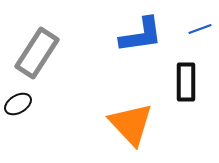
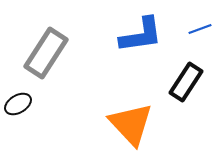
gray rectangle: moved 9 px right
black rectangle: rotated 33 degrees clockwise
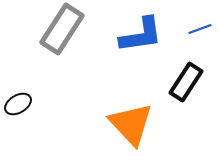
gray rectangle: moved 16 px right, 24 px up
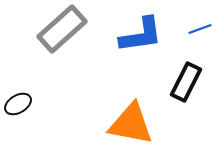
gray rectangle: rotated 15 degrees clockwise
black rectangle: rotated 6 degrees counterclockwise
orange triangle: rotated 36 degrees counterclockwise
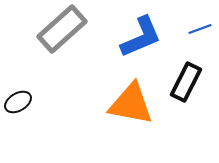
blue L-shape: moved 2 px down; rotated 15 degrees counterclockwise
black ellipse: moved 2 px up
orange triangle: moved 20 px up
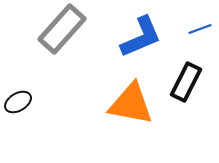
gray rectangle: rotated 6 degrees counterclockwise
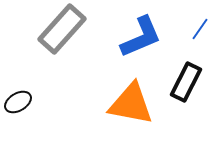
blue line: rotated 35 degrees counterclockwise
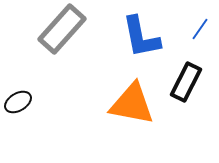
blue L-shape: rotated 102 degrees clockwise
orange triangle: moved 1 px right
